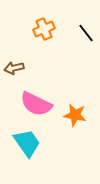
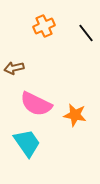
orange cross: moved 3 px up
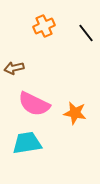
pink semicircle: moved 2 px left
orange star: moved 2 px up
cyan trapezoid: rotated 64 degrees counterclockwise
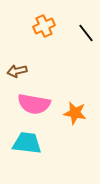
brown arrow: moved 3 px right, 3 px down
pink semicircle: rotated 16 degrees counterclockwise
cyan trapezoid: rotated 16 degrees clockwise
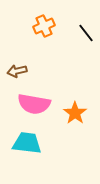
orange star: rotated 25 degrees clockwise
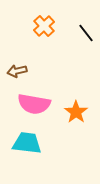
orange cross: rotated 20 degrees counterclockwise
orange star: moved 1 px right, 1 px up
